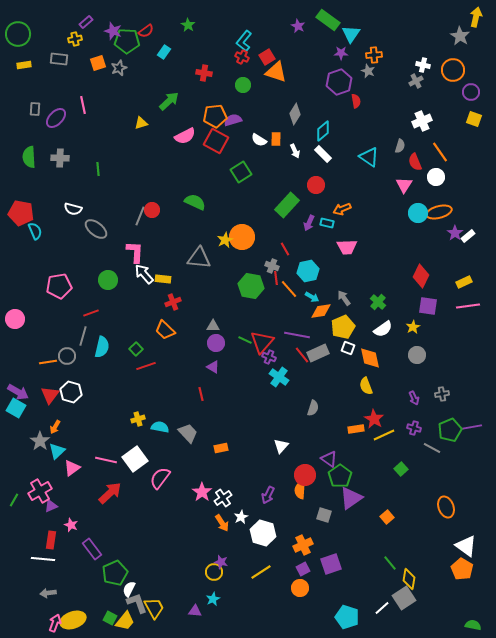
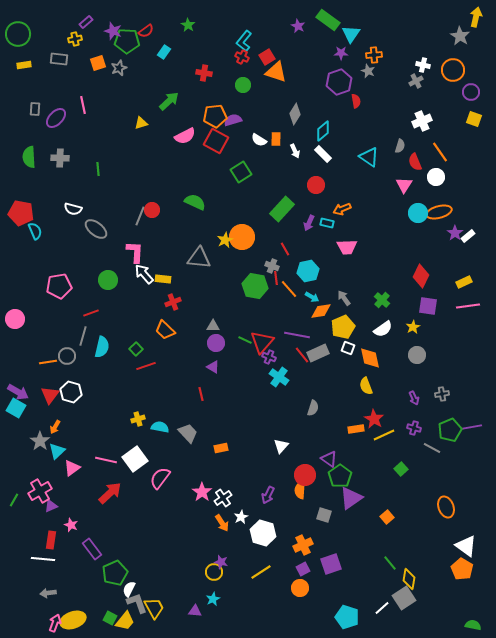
green rectangle at (287, 205): moved 5 px left, 4 px down
green hexagon at (251, 286): moved 4 px right
green cross at (378, 302): moved 4 px right, 2 px up
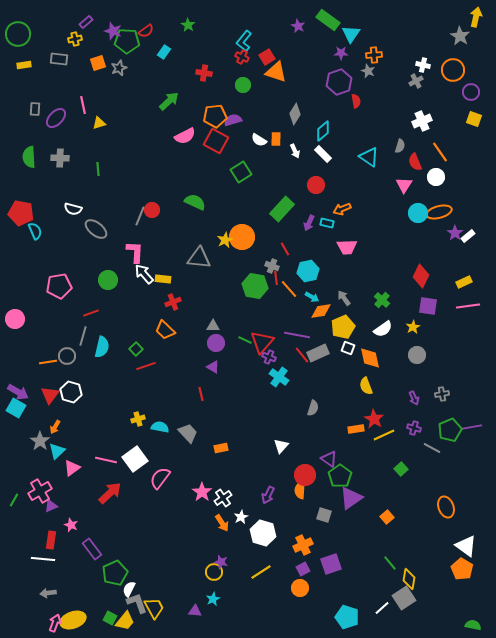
yellow triangle at (141, 123): moved 42 px left
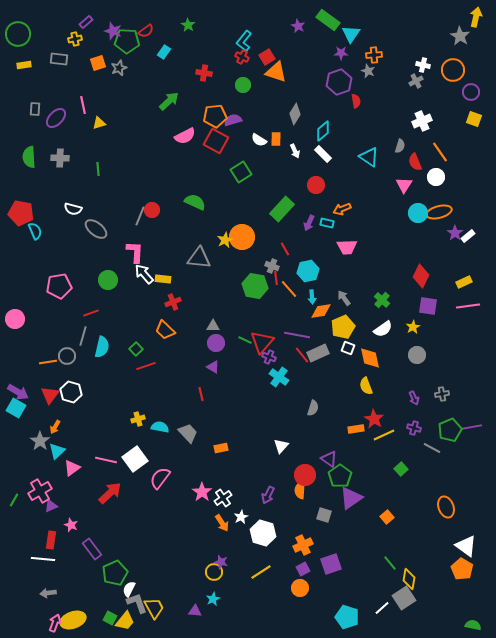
cyan arrow at (312, 297): rotated 56 degrees clockwise
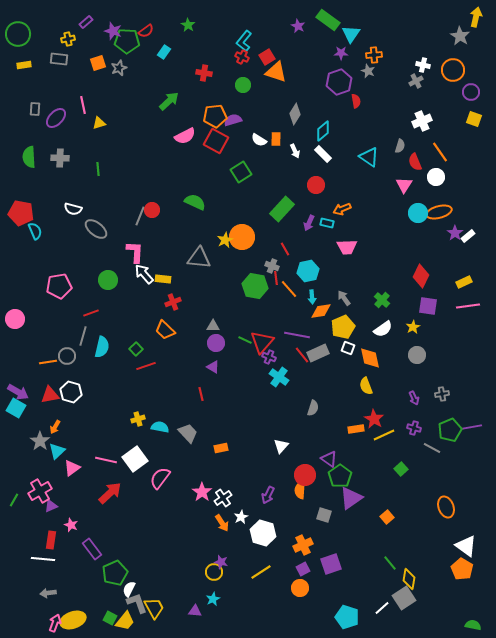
yellow cross at (75, 39): moved 7 px left
red triangle at (50, 395): rotated 42 degrees clockwise
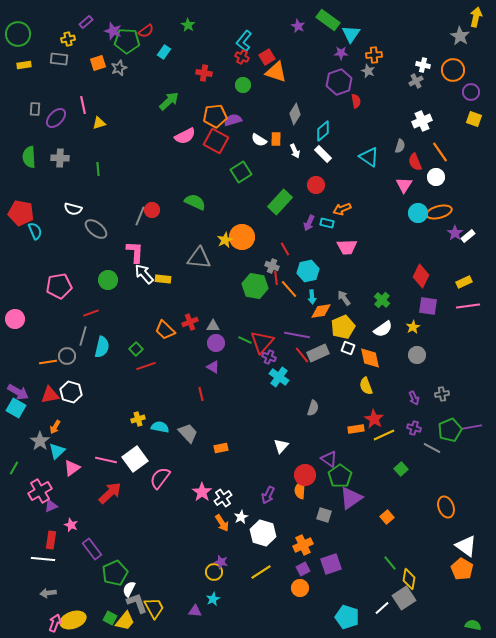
green rectangle at (282, 209): moved 2 px left, 7 px up
red cross at (173, 302): moved 17 px right, 20 px down
green line at (14, 500): moved 32 px up
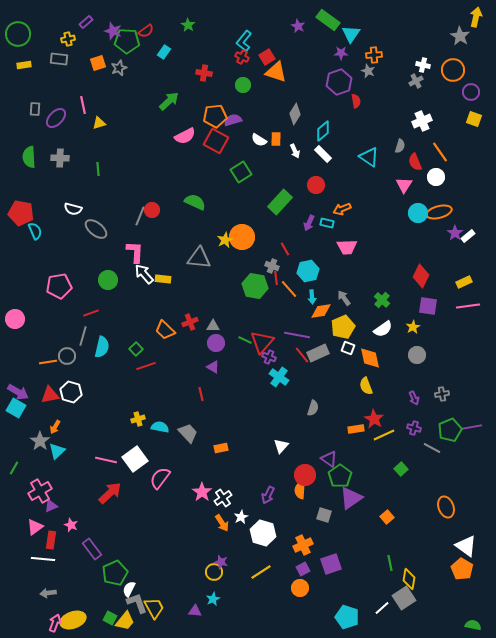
pink triangle at (72, 468): moved 37 px left, 59 px down
green line at (390, 563): rotated 28 degrees clockwise
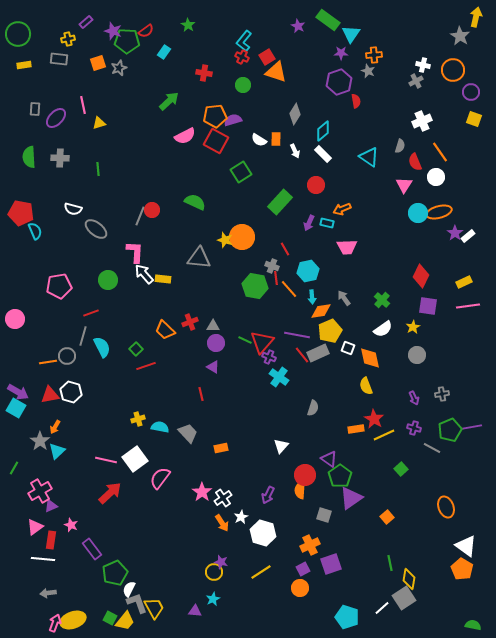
yellow star at (225, 240): rotated 28 degrees counterclockwise
yellow pentagon at (343, 327): moved 13 px left, 4 px down
cyan semicircle at (102, 347): rotated 40 degrees counterclockwise
orange cross at (303, 545): moved 7 px right
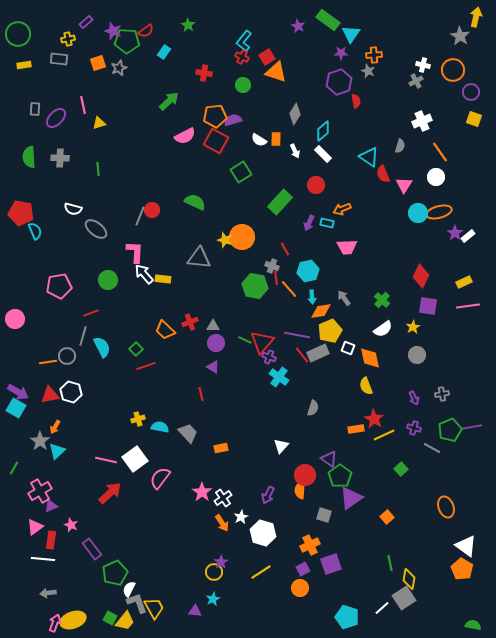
red semicircle at (415, 162): moved 32 px left, 12 px down
purple star at (221, 562): rotated 24 degrees clockwise
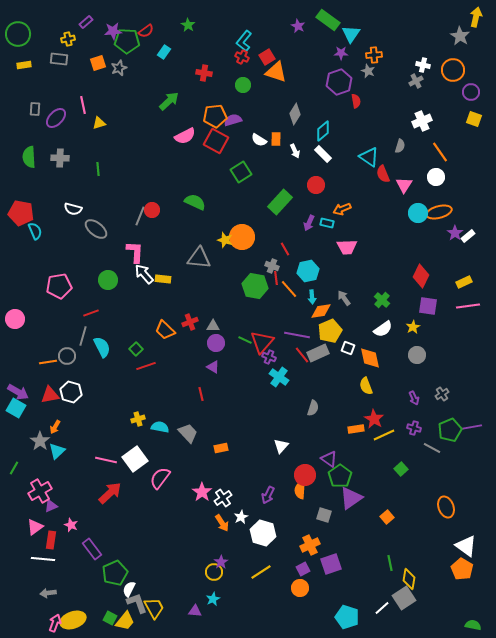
purple star at (113, 31): rotated 24 degrees counterclockwise
gray cross at (442, 394): rotated 24 degrees counterclockwise
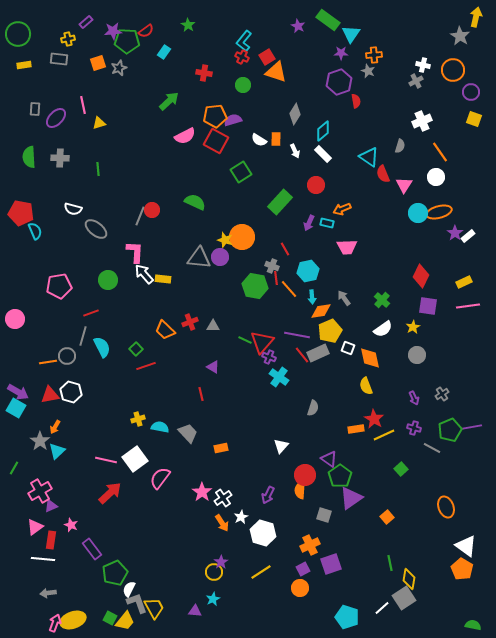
purple circle at (216, 343): moved 4 px right, 86 px up
